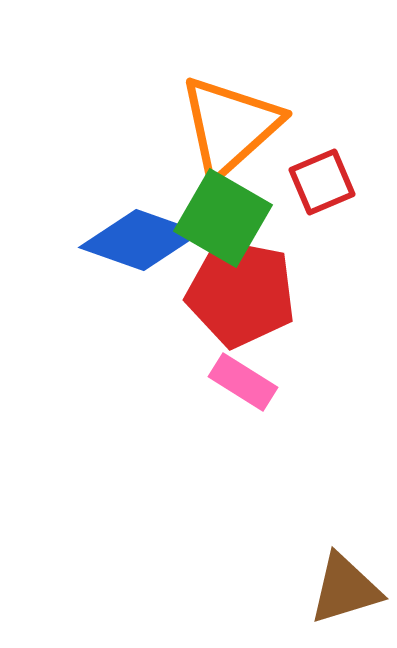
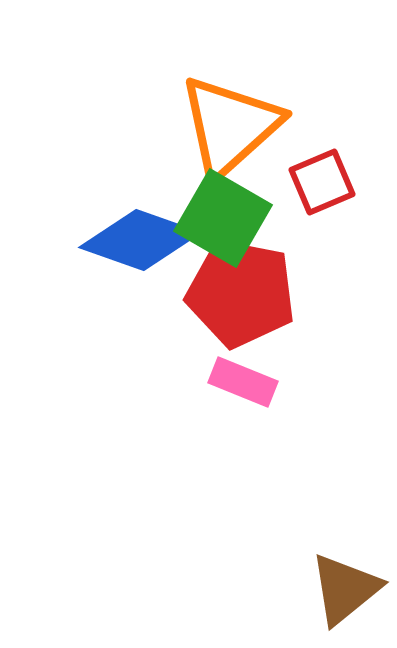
pink rectangle: rotated 10 degrees counterclockwise
brown triangle: rotated 22 degrees counterclockwise
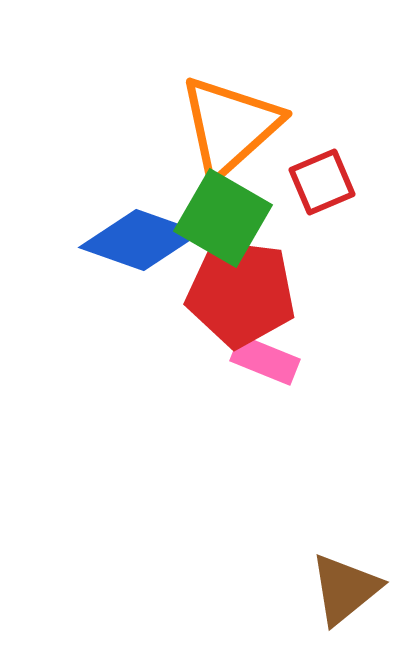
red pentagon: rotated 4 degrees counterclockwise
pink rectangle: moved 22 px right, 22 px up
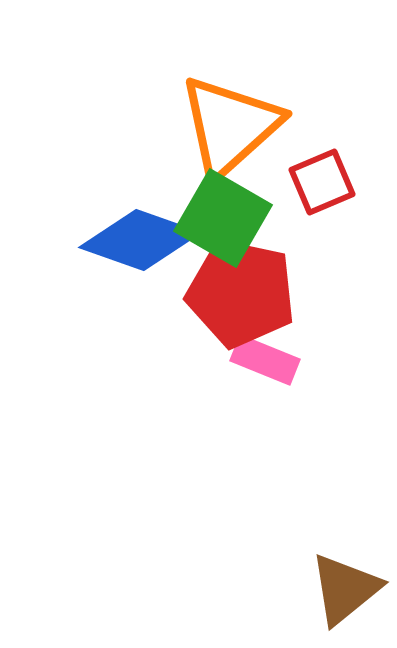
red pentagon: rotated 5 degrees clockwise
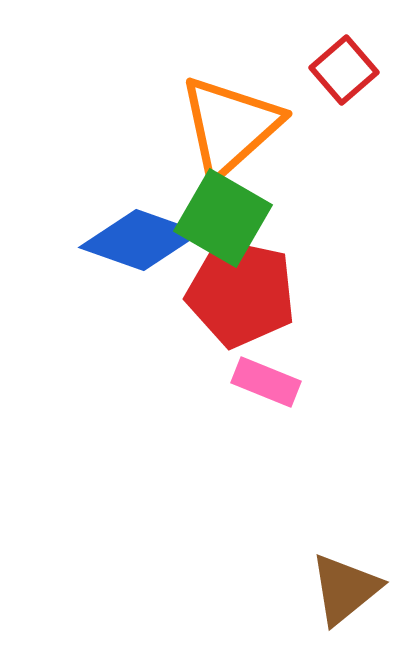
red square: moved 22 px right, 112 px up; rotated 18 degrees counterclockwise
pink rectangle: moved 1 px right, 22 px down
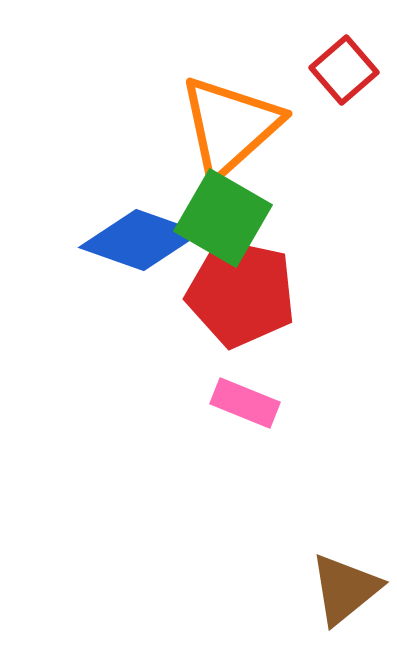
pink rectangle: moved 21 px left, 21 px down
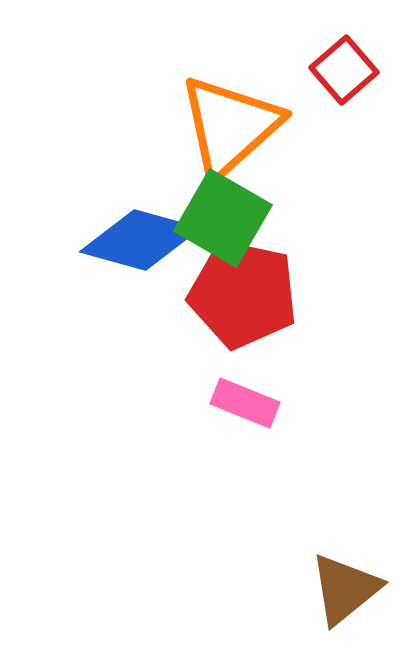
blue diamond: rotated 4 degrees counterclockwise
red pentagon: moved 2 px right, 1 px down
